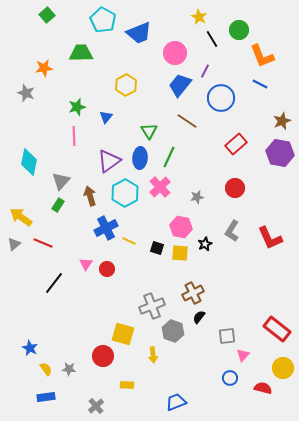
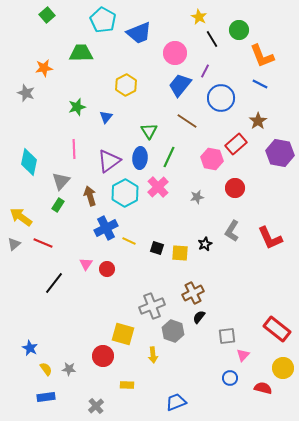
brown star at (282, 121): moved 24 px left; rotated 12 degrees counterclockwise
pink line at (74, 136): moved 13 px down
pink cross at (160, 187): moved 2 px left
pink hexagon at (181, 227): moved 31 px right, 68 px up
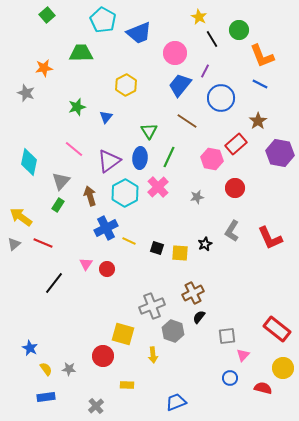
pink line at (74, 149): rotated 48 degrees counterclockwise
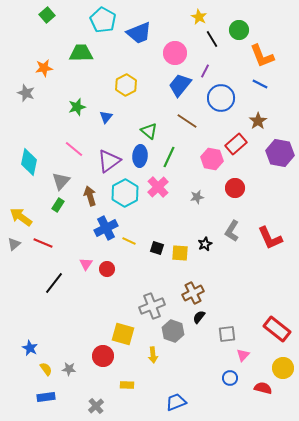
green triangle at (149, 131): rotated 18 degrees counterclockwise
blue ellipse at (140, 158): moved 2 px up
gray square at (227, 336): moved 2 px up
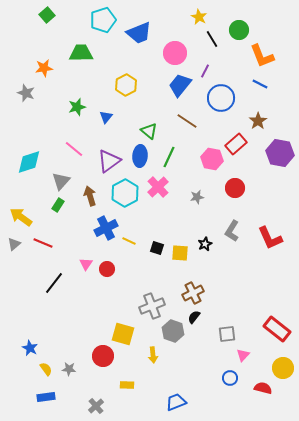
cyan pentagon at (103, 20): rotated 25 degrees clockwise
cyan diamond at (29, 162): rotated 60 degrees clockwise
black semicircle at (199, 317): moved 5 px left
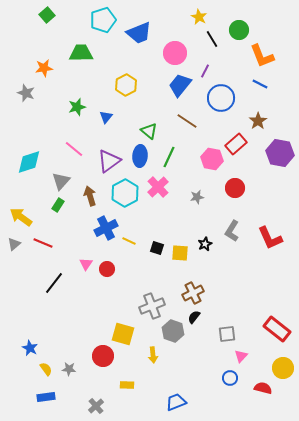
pink triangle at (243, 355): moved 2 px left, 1 px down
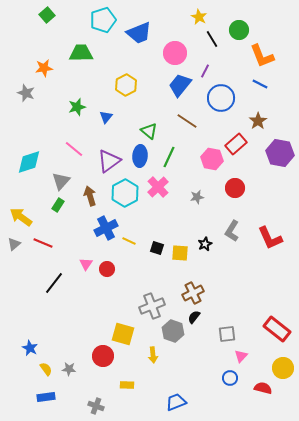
gray cross at (96, 406): rotated 28 degrees counterclockwise
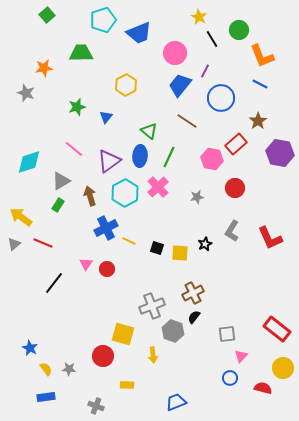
gray triangle at (61, 181): rotated 18 degrees clockwise
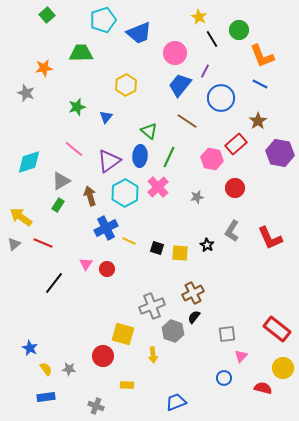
black star at (205, 244): moved 2 px right, 1 px down; rotated 16 degrees counterclockwise
blue circle at (230, 378): moved 6 px left
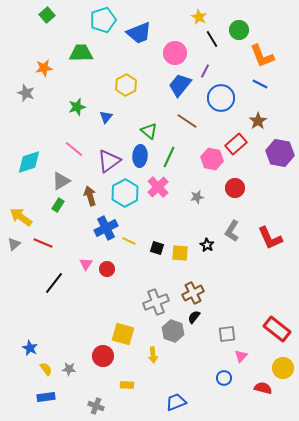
gray cross at (152, 306): moved 4 px right, 4 px up
